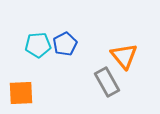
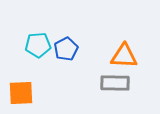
blue pentagon: moved 1 px right, 5 px down
orange triangle: rotated 48 degrees counterclockwise
gray rectangle: moved 8 px right, 1 px down; rotated 60 degrees counterclockwise
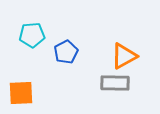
cyan pentagon: moved 6 px left, 10 px up
blue pentagon: moved 3 px down
orange triangle: rotated 32 degrees counterclockwise
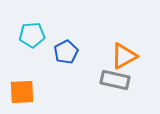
gray rectangle: moved 3 px up; rotated 12 degrees clockwise
orange square: moved 1 px right, 1 px up
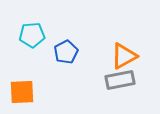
gray rectangle: moved 5 px right; rotated 24 degrees counterclockwise
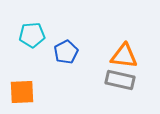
orange triangle: rotated 36 degrees clockwise
gray rectangle: rotated 24 degrees clockwise
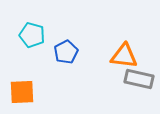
cyan pentagon: rotated 20 degrees clockwise
gray rectangle: moved 19 px right, 1 px up
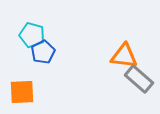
blue pentagon: moved 23 px left
gray rectangle: rotated 28 degrees clockwise
